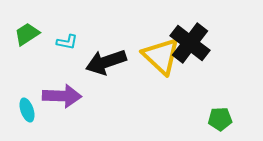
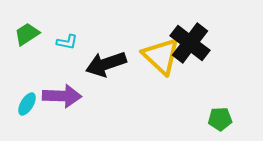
black arrow: moved 2 px down
cyan ellipse: moved 6 px up; rotated 50 degrees clockwise
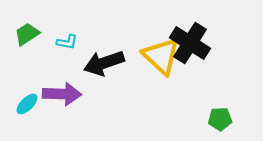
black cross: rotated 6 degrees counterclockwise
black arrow: moved 2 px left, 1 px up
purple arrow: moved 2 px up
cyan ellipse: rotated 15 degrees clockwise
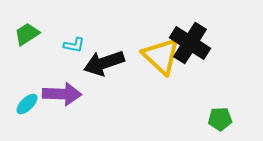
cyan L-shape: moved 7 px right, 3 px down
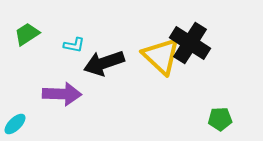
cyan ellipse: moved 12 px left, 20 px down
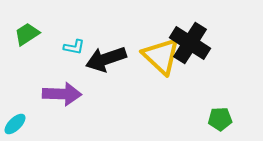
cyan L-shape: moved 2 px down
black arrow: moved 2 px right, 4 px up
